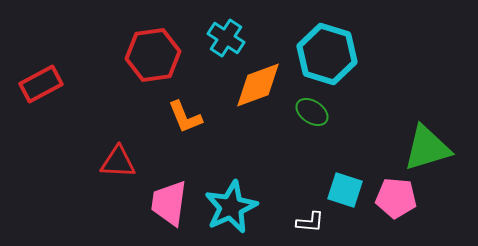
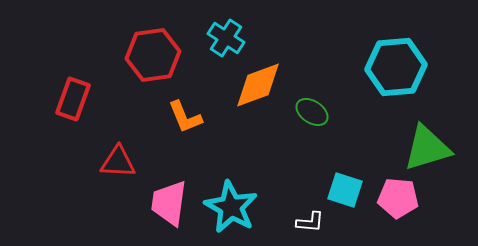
cyan hexagon: moved 69 px right, 13 px down; rotated 22 degrees counterclockwise
red rectangle: moved 32 px right, 15 px down; rotated 42 degrees counterclockwise
pink pentagon: moved 2 px right
cyan star: rotated 18 degrees counterclockwise
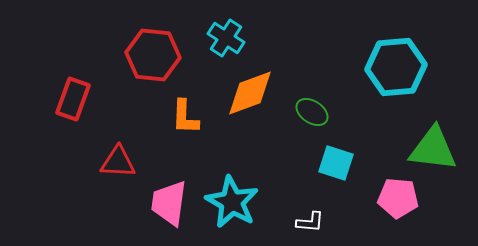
red hexagon: rotated 14 degrees clockwise
orange diamond: moved 8 px left, 8 px down
orange L-shape: rotated 24 degrees clockwise
green triangle: moved 6 px right, 1 px down; rotated 24 degrees clockwise
cyan square: moved 9 px left, 27 px up
cyan star: moved 1 px right, 5 px up
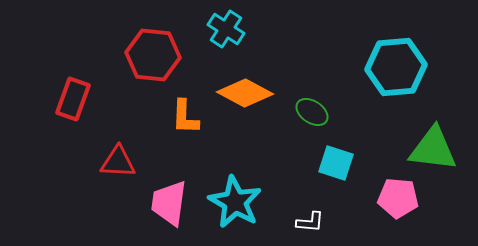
cyan cross: moved 9 px up
orange diamond: moved 5 px left; rotated 48 degrees clockwise
cyan star: moved 3 px right
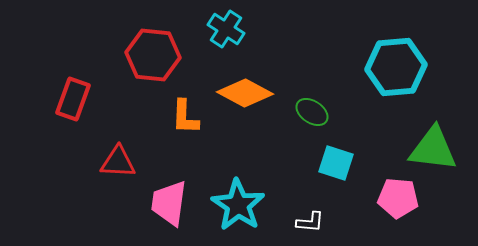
cyan star: moved 3 px right, 3 px down; rotated 4 degrees clockwise
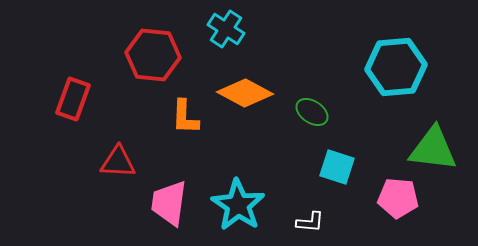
cyan square: moved 1 px right, 4 px down
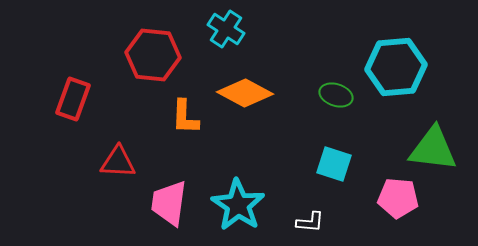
green ellipse: moved 24 px right, 17 px up; rotated 16 degrees counterclockwise
cyan square: moved 3 px left, 3 px up
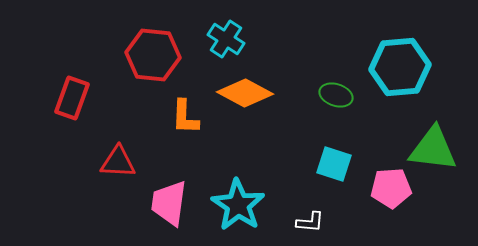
cyan cross: moved 10 px down
cyan hexagon: moved 4 px right
red rectangle: moved 1 px left, 1 px up
pink pentagon: moved 7 px left, 10 px up; rotated 9 degrees counterclockwise
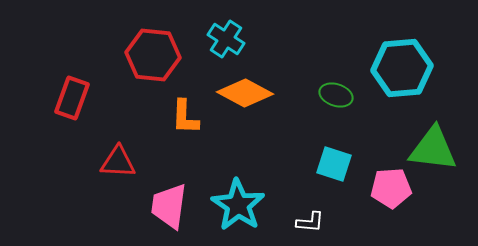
cyan hexagon: moved 2 px right, 1 px down
pink trapezoid: moved 3 px down
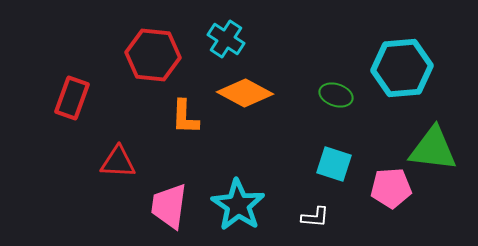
white L-shape: moved 5 px right, 5 px up
